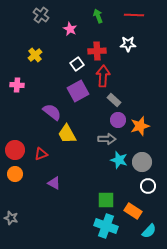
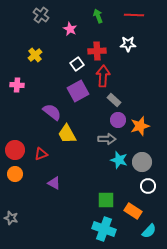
cyan cross: moved 2 px left, 3 px down
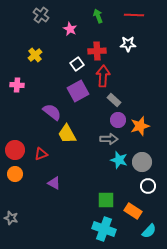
gray arrow: moved 2 px right
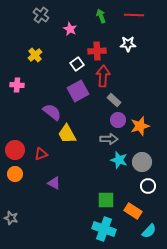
green arrow: moved 3 px right
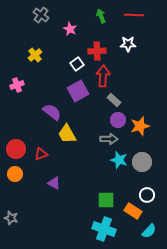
pink cross: rotated 24 degrees counterclockwise
red circle: moved 1 px right, 1 px up
white circle: moved 1 px left, 9 px down
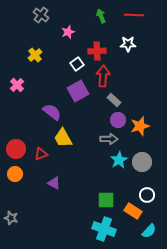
pink star: moved 2 px left, 3 px down; rotated 24 degrees clockwise
pink cross: rotated 24 degrees counterclockwise
yellow trapezoid: moved 4 px left, 4 px down
cyan star: rotated 24 degrees clockwise
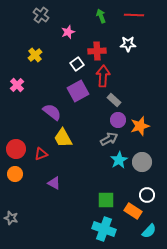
gray arrow: rotated 30 degrees counterclockwise
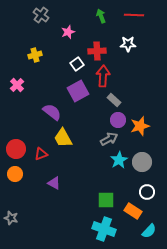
yellow cross: rotated 24 degrees clockwise
white circle: moved 3 px up
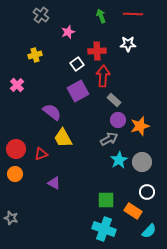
red line: moved 1 px left, 1 px up
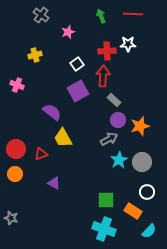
red cross: moved 10 px right
pink cross: rotated 24 degrees counterclockwise
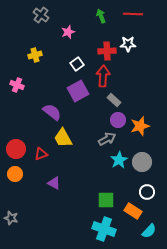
gray arrow: moved 2 px left
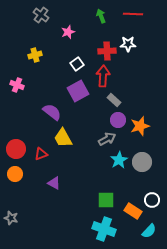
white circle: moved 5 px right, 8 px down
